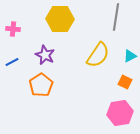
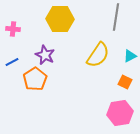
orange pentagon: moved 6 px left, 6 px up
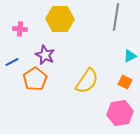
pink cross: moved 7 px right
yellow semicircle: moved 11 px left, 26 px down
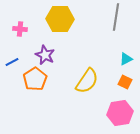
cyan triangle: moved 4 px left, 3 px down
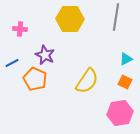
yellow hexagon: moved 10 px right
blue line: moved 1 px down
orange pentagon: rotated 15 degrees counterclockwise
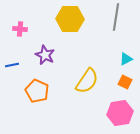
blue line: moved 2 px down; rotated 16 degrees clockwise
orange pentagon: moved 2 px right, 12 px down
